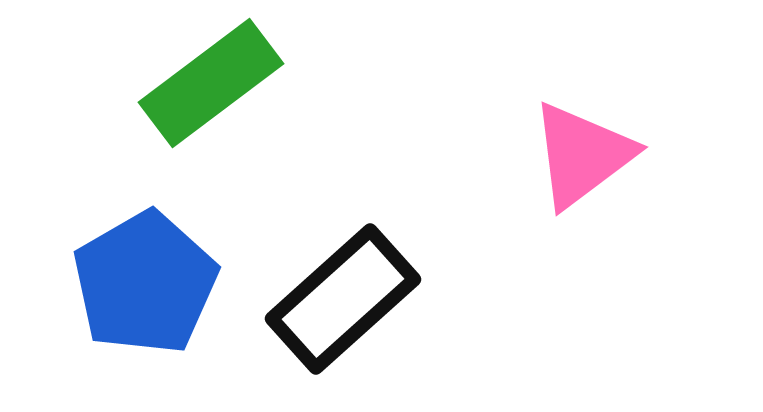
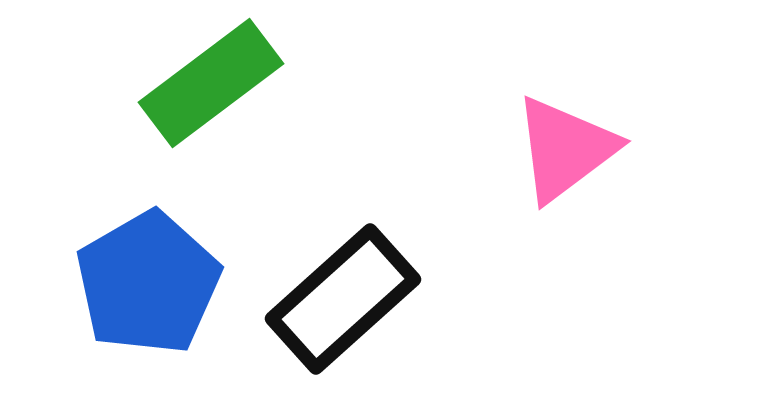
pink triangle: moved 17 px left, 6 px up
blue pentagon: moved 3 px right
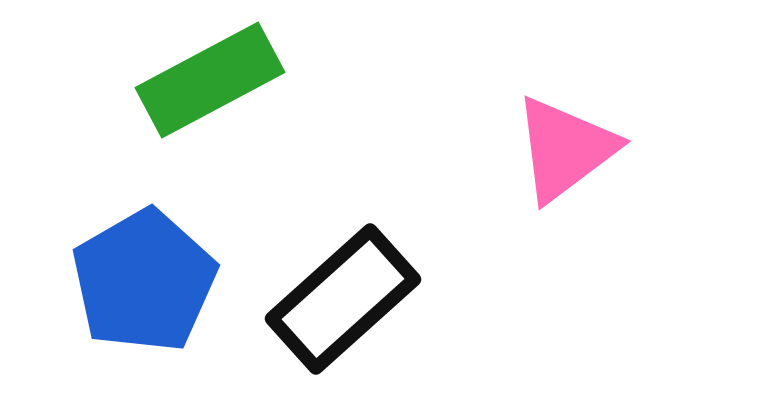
green rectangle: moved 1 px left, 3 px up; rotated 9 degrees clockwise
blue pentagon: moved 4 px left, 2 px up
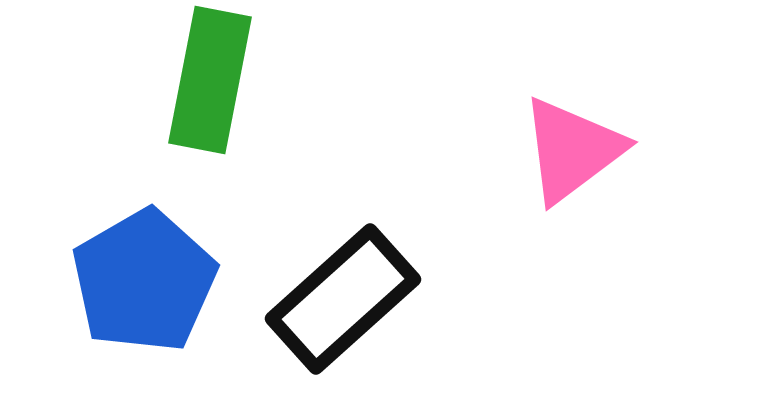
green rectangle: rotated 51 degrees counterclockwise
pink triangle: moved 7 px right, 1 px down
